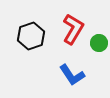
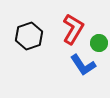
black hexagon: moved 2 px left
blue L-shape: moved 11 px right, 10 px up
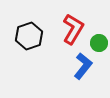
blue L-shape: moved 1 px down; rotated 108 degrees counterclockwise
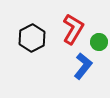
black hexagon: moved 3 px right, 2 px down; rotated 8 degrees counterclockwise
green circle: moved 1 px up
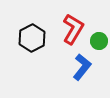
green circle: moved 1 px up
blue L-shape: moved 1 px left, 1 px down
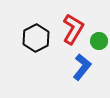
black hexagon: moved 4 px right
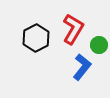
green circle: moved 4 px down
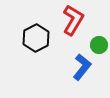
red L-shape: moved 9 px up
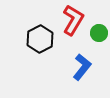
black hexagon: moved 4 px right, 1 px down
green circle: moved 12 px up
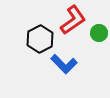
red L-shape: rotated 24 degrees clockwise
blue L-shape: moved 18 px left, 3 px up; rotated 96 degrees clockwise
